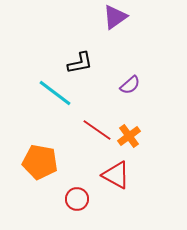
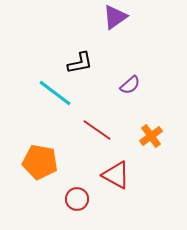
orange cross: moved 22 px right
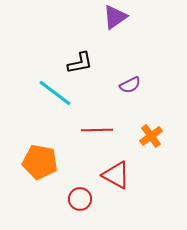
purple semicircle: rotated 15 degrees clockwise
red line: rotated 36 degrees counterclockwise
red circle: moved 3 px right
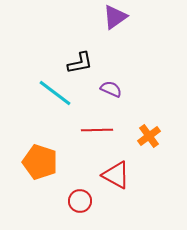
purple semicircle: moved 19 px left, 4 px down; rotated 130 degrees counterclockwise
orange cross: moved 2 px left
orange pentagon: rotated 8 degrees clockwise
red circle: moved 2 px down
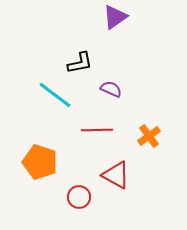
cyan line: moved 2 px down
red circle: moved 1 px left, 4 px up
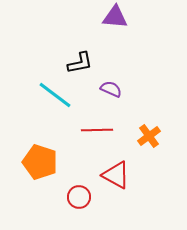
purple triangle: rotated 40 degrees clockwise
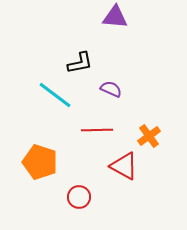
red triangle: moved 8 px right, 9 px up
